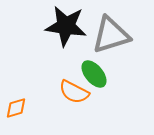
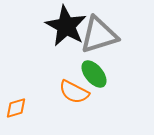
black star: rotated 21 degrees clockwise
gray triangle: moved 12 px left
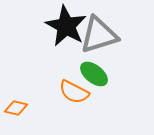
green ellipse: rotated 12 degrees counterclockwise
orange diamond: rotated 30 degrees clockwise
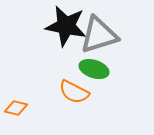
black star: rotated 18 degrees counterclockwise
green ellipse: moved 5 px up; rotated 20 degrees counterclockwise
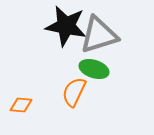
orange semicircle: rotated 88 degrees clockwise
orange diamond: moved 5 px right, 3 px up; rotated 10 degrees counterclockwise
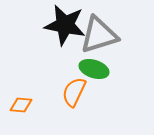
black star: moved 1 px left, 1 px up
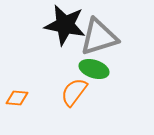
gray triangle: moved 2 px down
orange semicircle: rotated 12 degrees clockwise
orange diamond: moved 4 px left, 7 px up
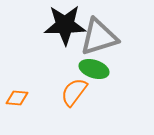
black star: rotated 12 degrees counterclockwise
